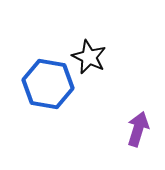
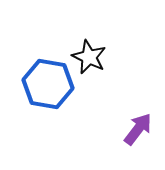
purple arrow: rotated 20 degrees clockwise
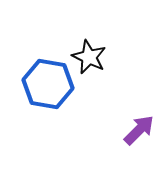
purple arrow: moved 1 px right, 1 px down; rotated 8 degrees clockwise
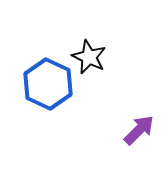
blue hexagon: rotated 15 degrees clockwise
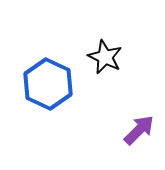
black star: moved 16 px right
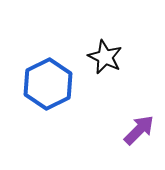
blue hexagon: rotated 9 degrees clockwise
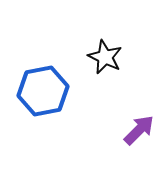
blue hexagon: moved 5 px left, 7 px down; rotated 15 degrees clockwise
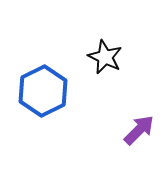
blue hexagon: rotated 15 degrees counterclockwise
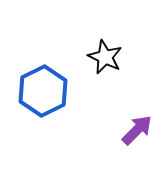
purple arrow: moved 2 px left
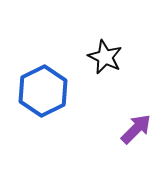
purple arrow: moved 1 px left, 1 px up
